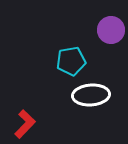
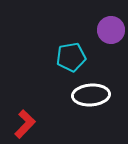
cyan pentagon: moved 4 px up
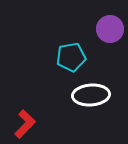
purple circle: moved 1 px left, 1 px up
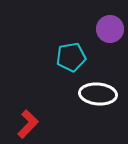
white ellipse: moved 7 px right, 1 px up; rotated 9 degrees clockwise
red L-shape: moved 3 px right
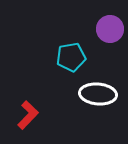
red L-shape: moved 9 px up
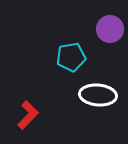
white ellipse: moved 1 px down
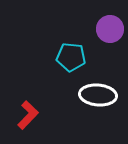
cyan pentagon: rotated 16 degrees clockwise
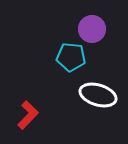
purple circle: moved 18 px left
white ellipse: rotated 12 degrees clockwise
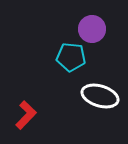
white ellipse: moved 2 px right, 1 px down
red L-shape: moved 2 px left
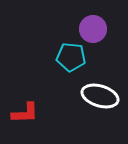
purple circle: moved 1 px right
red L-shape: moved 1 px left, 2 px up; rotated 44 degrees clockwise
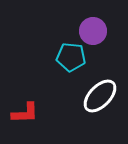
purple circle: moved 2 px down
white ellipse: rotated 63 degrees counterclockwise
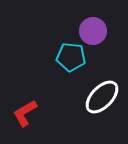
white ellipse: moved 2 px right, 1 px down
red L-shape: rotated 152 degrees clockwise
